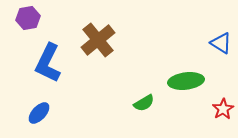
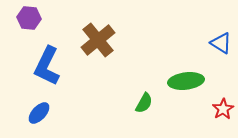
purple hexagon: moved 1 px right; rotated 15 degrees clockwise
blue L-shape: moved 1 px left, 3 px down
green semicircle: rotated 30 degrees counterclockwise
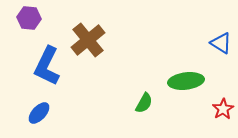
brown cross: moved 10 px left
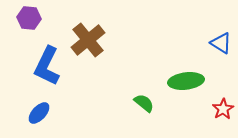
green semicircle: rotated 80 degrees counterclockwise
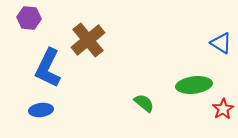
blue L-shape: moved 1 px right, 2 px down
green ellipse: moved 8 px right, 4 px down
blue ellipse: moved 2 px right, 3 px up; rotated 40 degrees clockwise
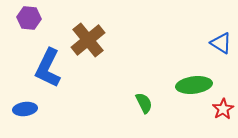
green semicircle: rotated 25 degrees clockwise
blue ellipse: moved 16 px left, 1 px up
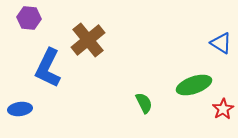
green ellipse: rotated 12 degrees counterclockwise
blue ellipse: moved 5 px left
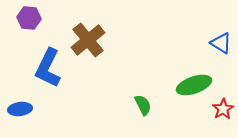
green semicircle: moved 1 px left, 2 px down
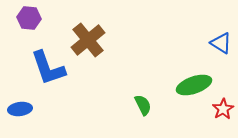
blue L-shape: rotated 45 degrees counterclockwise
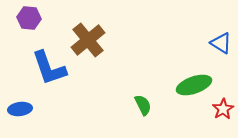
blue L-shape: moved 1 px right
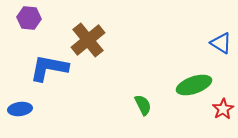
blue L-shape: rotated 120 degrees clockwise
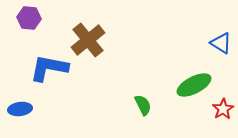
green ellipse: rotated 8 degrees counterclockwise
